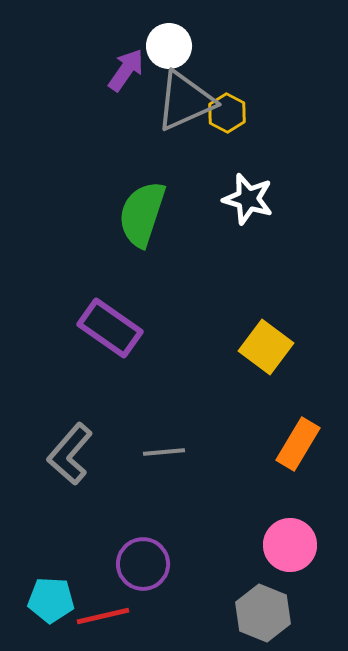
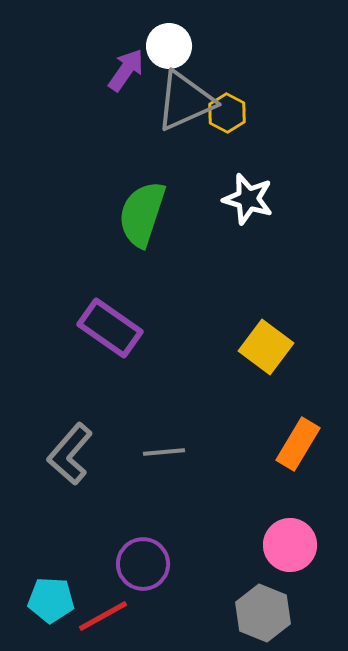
red line: rotated 16 degrees counterclockwise
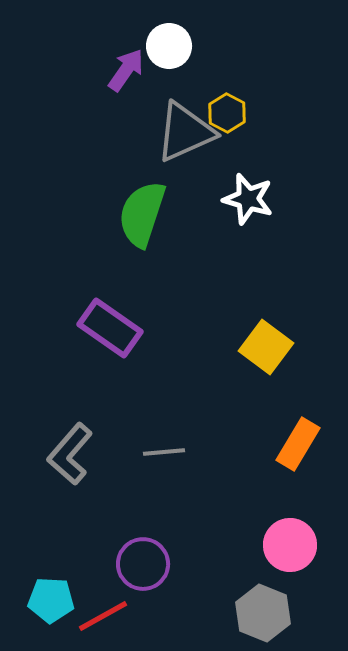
gray triangle: moved 31 px down
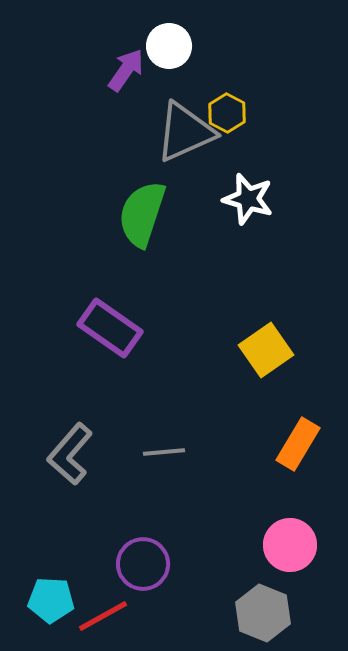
yellow square: moved 3 px down; rotated 18 degrees clockwise
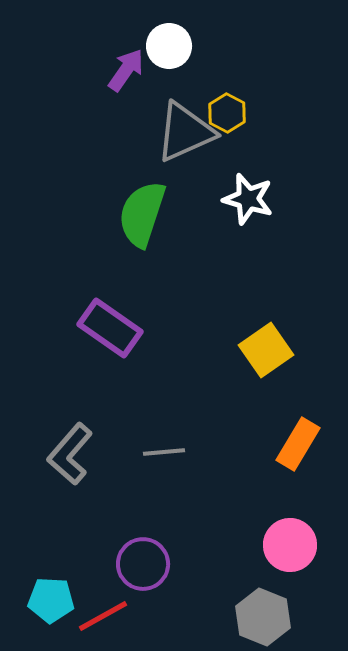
gray hexagon: moved 4 px down
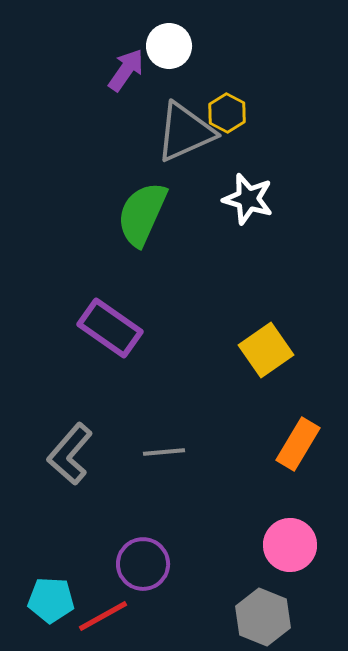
green semicircle: rotated 6 degrees clockwise
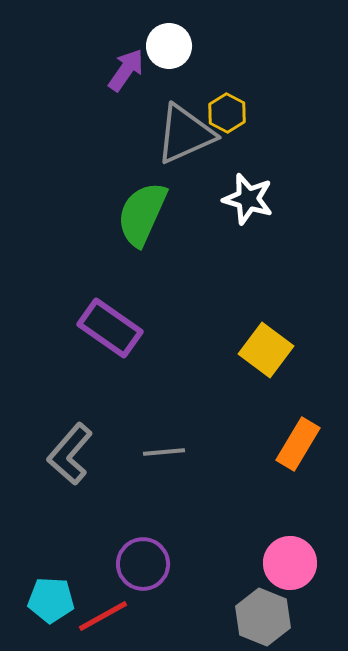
gray triangle: moved 2 px down
yellow square: rotated 18 degrees counterclockwise
pink circle: moved 18 px down
